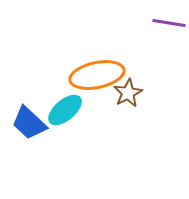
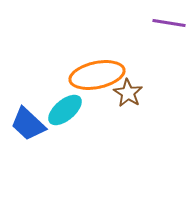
brown star: rotated 12 degrees counterclockwise
blue trapezoid: moved 1 px left, 1 px down
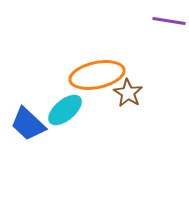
purple line: moved 2 px up
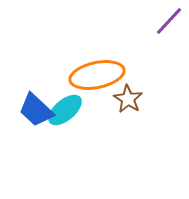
purple line: rotated 56 degrees counterclockwise
brown star: moved 6 px down
blue trapezoid: moved 8 px right, 14 px up
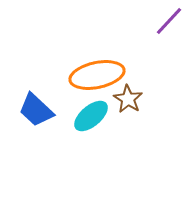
cyan ellipse: moved 26 px right, 6 px down
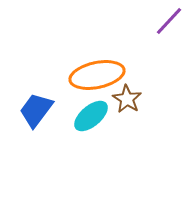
brown star: moved 1 px left
blue trapezoid: rotated 84 degrees clockwise
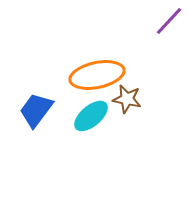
brown star: rotated 20 degrees counterclockwise
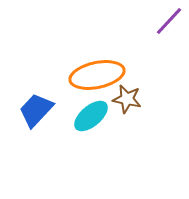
blue trapezoid: rotated 6 degrees clockwise
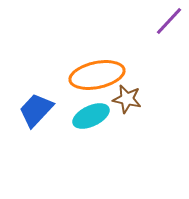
cyan ellipse: rotated 15 degrees clockwise
